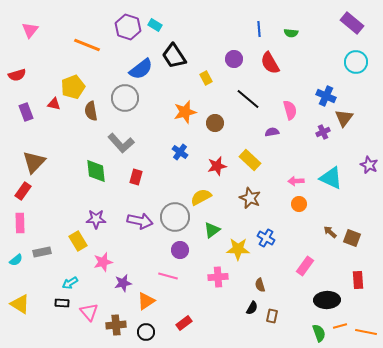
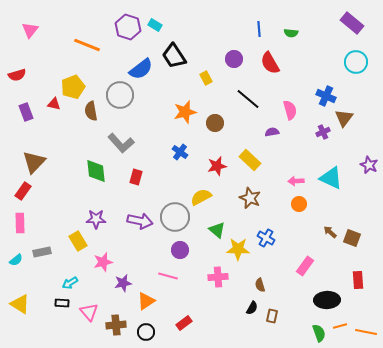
gray circle at (125, 98): moved 5 px left, 3 px up
green triangle at (212, 230): moved 5 px right; rotated 42 degrees counterclockwise
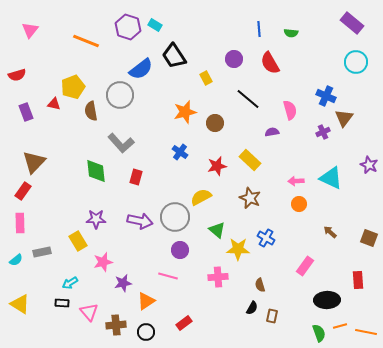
orange line at (87, 45): moved 1 px left, 4 px up
brown square at (352, 238): moved 17 px right
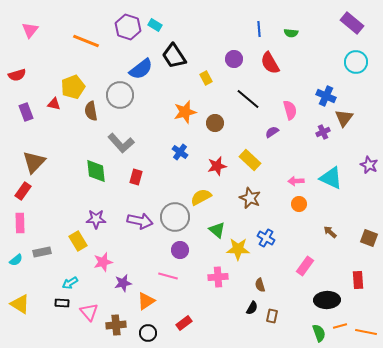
purple semicircle at (272, 132): rotated 24 degrees counterclockwise
black circle at (146, 332): moved 2 px right, 1 px down
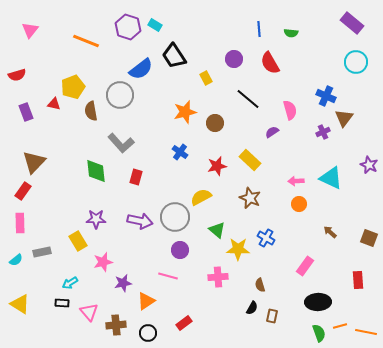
black ellipse at (327, 300): moved 9 px left, 2 px down
